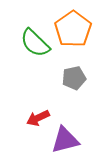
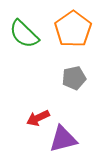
green semicircle: moved 11 px left, 9 px up
purple triangle: moved 2 px left, 1 px up
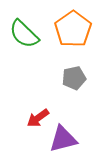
red arrow: rotated 10 degrees counterclockwise
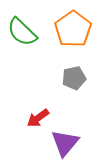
green semicircle: moved 2 px left, 2 px up
purple triangle: moved 2 px right, 4 px down; rotated 36 degrees counterclockwise
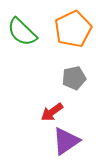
orange pentagon: rotated 9 degrees clockwise
red arrow: moved 14 px right, 6 px up
purple triangle: moved 1 px right, 2 px up; rotated 16 degrees clockwise
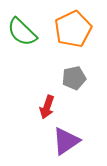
red arrow: moved 5 px left, 5 px up; rotated 35 degrees counterclockwise
